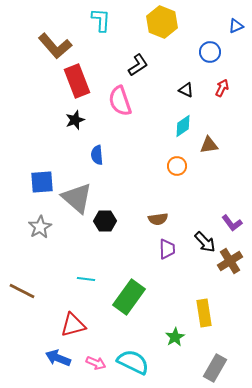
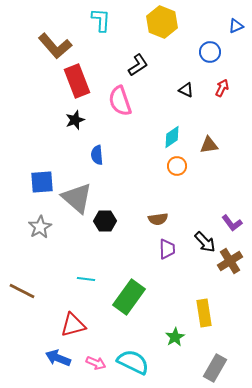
cyan diamond: moved 11 px left, 11 px down
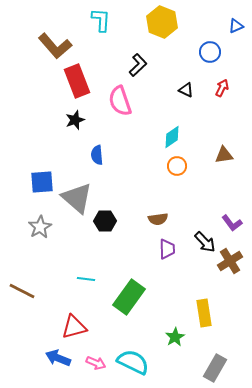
black L-shape: rotated 10 degrees counterclockwise
brown triangle: moved 15 px right, 10 px down
red triangle: moved 1 px right, 2 px down
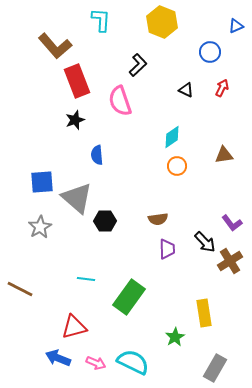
brown line: moved 2 px left, 2 px up
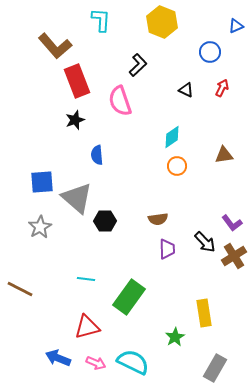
brown cross: moved 4 px right, 5 px up
red triangle: moved 13 px right
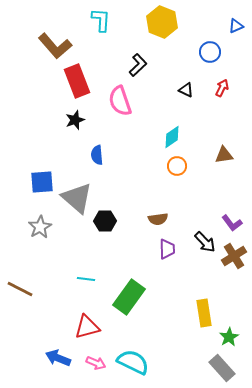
green star: moved 54 px right
gray rectangle: moved 7 px right; rotated 72 degrees counterclockwise
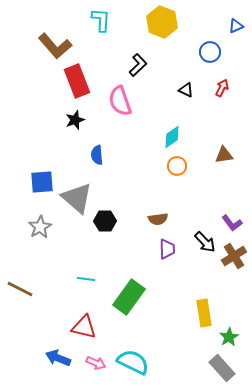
red triangle: moved 3 px left; rotated 28 degrees clockwise
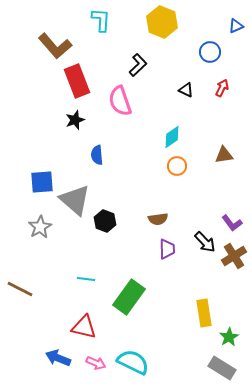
gray triangle: moved 2 px left, 2 px down
black hexagon: rotated 20 degrees clockwise
gray rectangle: rotated 16 degrees counterclockwise
